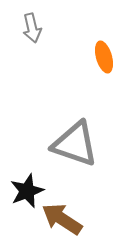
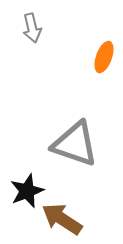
orange ellipse: rotated 36 degrees clockwise
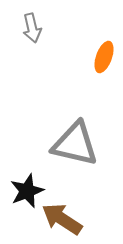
gray triangle: rotated 6 degrees counterclockwise
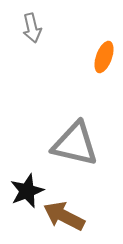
brown arrow: moved 2 px right, 3 px up; rotated 6 degrees counterclockwise
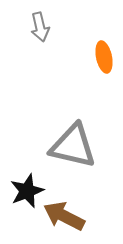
gray arrow: moved 8 px right, 1 px up
orange ellipse: rotated 32 degrees counterclockwise
gray triangle: moved 2 px left, 2 px down
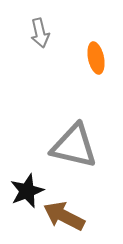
gray arrow: moved 6 px down
orange ellipse: moved 8 px left, 1 px down
gray triangle: moved 1 px right
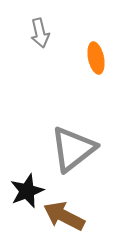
gray triangle: moved 1 px left, 3 px down; rotated 51 degrees counterclockwise
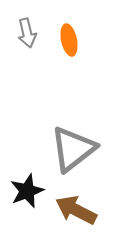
gray arrow: moved 13 px left
orange ellipse: moved 27 px left, 18 px up
brown arrow: moved 12 px right, 6 px up
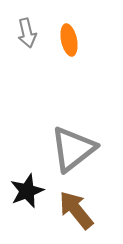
brown arrow: rotated 24 degrees clockwise
